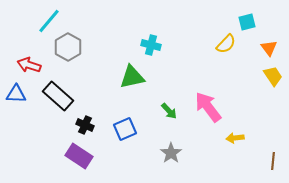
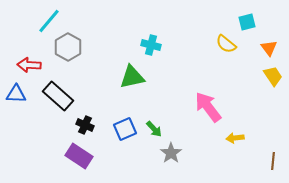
yellow semicircle: rotated 85 degrees clockwise
red arrow: rotated 15 degrees counterclockwise
green arrow: moved 15 px left, 18 px down
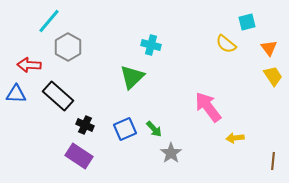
green triangle: rotated 32 degrees counterclockwise
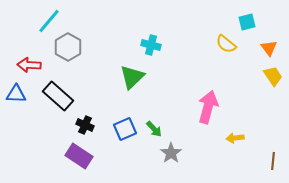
pink arrow: rotated 52 degrees clockwise
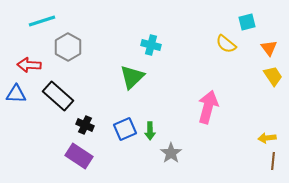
cyan line: moved 7 px left; rotated 32 degrees clockwise
green arrow: moved 4 px left, 2 px down; rotated 42 degrees clockwise
yellow arrow: moved 32 px right
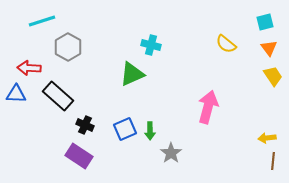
cyan square: moved 18 px right
red arrow: moved 3 px down
green triangle: moved 3 px up; rotated 20 degrees clockwise
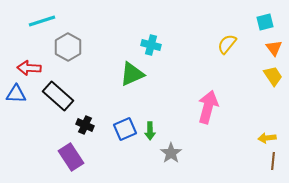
yellow semicircle: moved 1 px right; rotated 90 degrees clockwise
orange triangle: moved 5 px right
purple rectangle: moved 8 px left, 1 px down; rotated 24 degrees clockwise
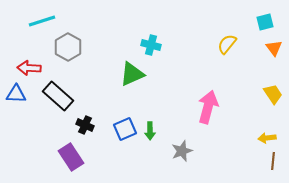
yellow trapezoid: moved 18 px down
gray star: moved 11 px right, 2 px up; rotated 15 degrees clockwise
